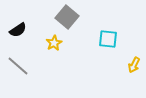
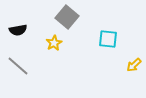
black semicircle: rotated 24 degrees clockwise
yellow arrow: rotated 21 degrees clockwise
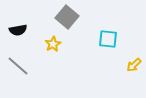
yellow star: moved 1 px left, 1 px down
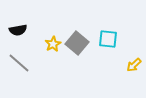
gray square: moved 10 px right, 26 px down
gray line: moved 1 px right, 3 px up
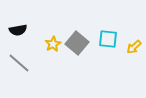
yellow arrow: moved 18 px up
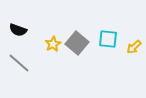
black semicircle: rotated 30 degrees clockwise
